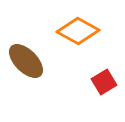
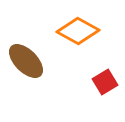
red square: moved 1 px right
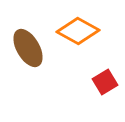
brown ellipse: moved 2 px right, 13 px up; rotated 15 degrees clockwise
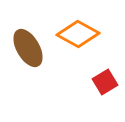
orange diamond: moved 3 px down
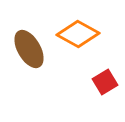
brown ellipse: moved 1 px right, 1 px down
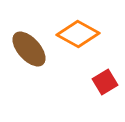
brown ellipse: rotated 12 degrees counterclockwise
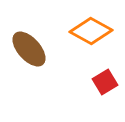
orange diamond: moved 13 px right, 3 px up
